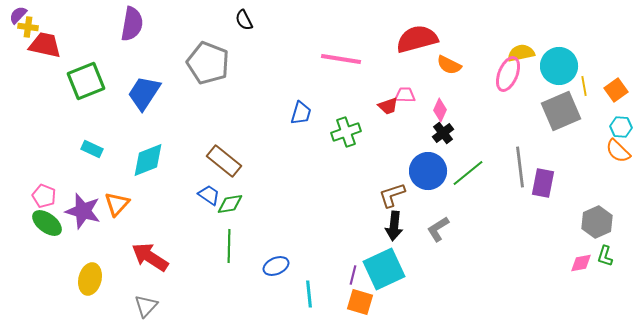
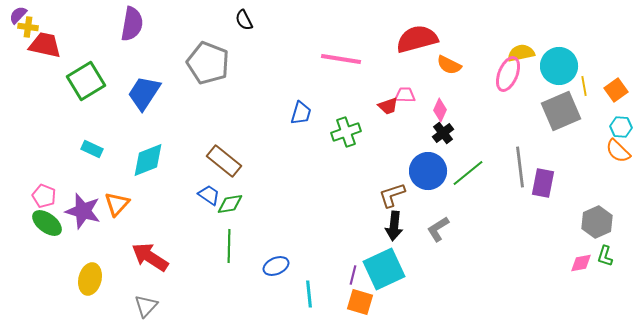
green square at (86, 81): rotated 9 degrees counterclockwise
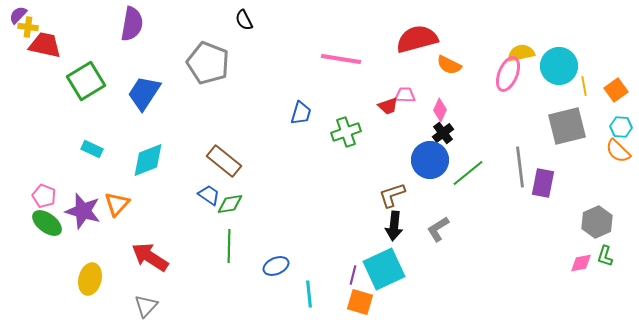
gray square at (561, 111): moved 6 px right, 15 px down; rotated 9 degrees clockwise
blue circle at (428, 171): moved 2 px right, 11 px up
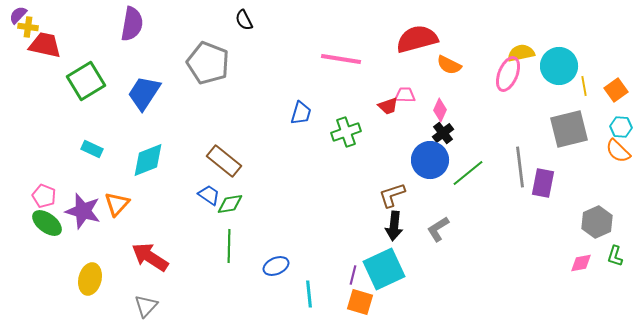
gray square at (567, 126): moved 2 px right, 3 px down
green L-shape at (605, 256): moved 10 px right
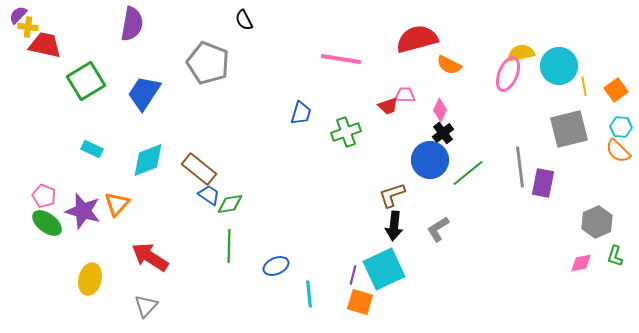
brown rectangle at (224, 161): moved 25 px left, 8 px down
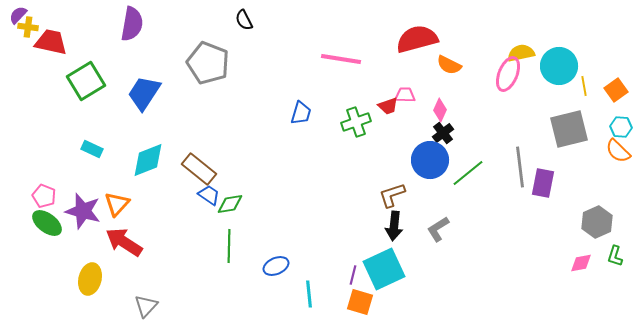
red trapezoid at (45, 45): moved 6 px right, 3 px up
green cross at (346, 132): moved 10 px right, 10 px up
red arrow at (150, 257): moved 26 px left, 15 px up
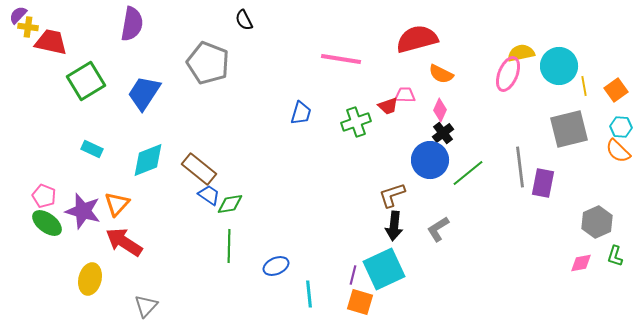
orange semicircle at (449, 65): moved 8 px left, 9 px down
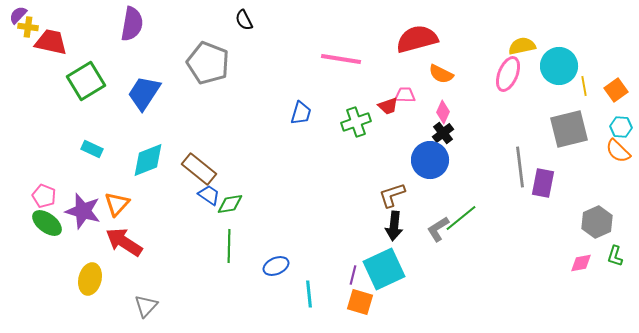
yellow semicircle at (521, 53): moved 1 px right, 7 px up
pink diamond at (440, 110): moved 3 px right, 2 px down
green line at (468, 173): moved 7 px left, 45 px down
